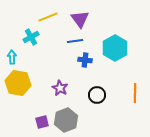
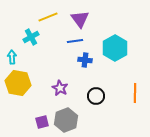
black circle: moved 1 px left, 1 px down
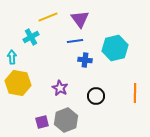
cyan hexagon: rotated 15 degrees clockwise
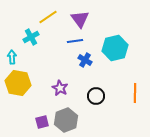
yellow line: rotated 12 degrees counterclockwise
blue cross: rotated 24 degrees clockwise
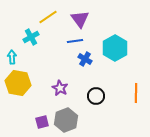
cyan hexagon: rotated 15 degrees counterclockwise
blue cross: moved 1 px up
orange line: moved 1 px right
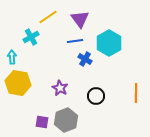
cyan hexagon: moved 6 px left, 5 px up
purple square: rotated 24 degrees clockwise
